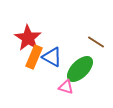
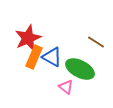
red star: rotated 16 degrees clockwise
green ellipse: rotated 72 degrees clockwise
pink triangle: rotated 21 degrees clockwise
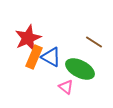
brown line: moved 2 px left
blue triangle: moved 1 px left
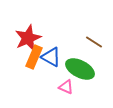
pink triangle: rotated 14 degrees counterclockwise
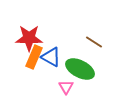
red star: moved 1 px right; rotated 24 degrees clockwise
pink triangle: rotated 35 degrees clockwise
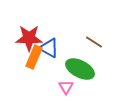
blue triangle: moved 2 px left, 9 px up
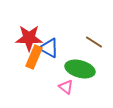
green ellipse: rotated 12 degrees counterclockwise
pink triangle: rotated 21 degrees counterclockwise
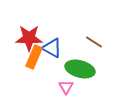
blue triangle: moved 3 px right
pink triangle: rotated 21 degrees clockwise
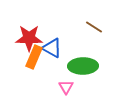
brown line: moved 15 px up
green ellipse: moved 3 px right, 3 px up; rotated 16 degrees counterclockwise
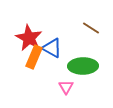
brown line: moved 3 px left, 1 px down
red star: rotated 28 degrees clockwise
